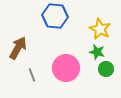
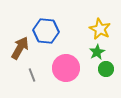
blue hexagon: moved 9 px left, 15 px down
brown arrow: moved 2 px right
green star: rotated 28 degrees clockwise
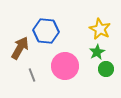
pink circle: moved 1 px left, 2 px up
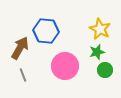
green star: rotated 14 degrees clockwise
green circle: moved 1 px left, 1 px down
gray line: moved 9 px left
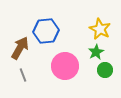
blue hexagon: rotated 10 degrees counterclockwise
green star: moved 1 px left; rotated 14 degrees counterclockwise
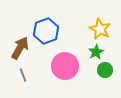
blue hexagon: rotated 15 degrees counterclockwise
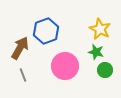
green star: rotated 28 degrees counterclockwise
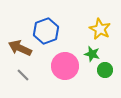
brown arrow: rotated 95 degrees counterclockwise
green star: moved 4 px left, 2 px down
gray line: rotated 24 degrees counterclockwise
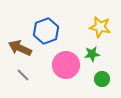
yellow star: moved 2 px up; rotated 15 degrees counterclockwise
green star: rotated 21 degrees counterclockwise
pink circle: moved 1 px right, 1 px up
green circle: moved 3 px left, 9 px down
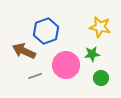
brown arrow: moved 4 px right, 3 px down
gray line: moved 12 px right, 1 px down; rotated 64 degrees counterclockwise
green circle: moved 1 px left, 1 px up
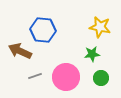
blue hexagon: moved 3 px left, 1 px up; rotated 25 degrees clockwise
brown arrow: moved 4 px left
pink circle: moved 12 px down
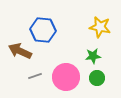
green star: moved 1 px right, 2 px down
green circle: moved 4 px left
